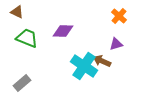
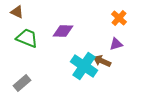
orange cross: moved 2 px down
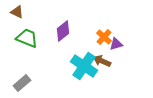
orange cross: moved 15 px left, 19 px down
purple diamond: rotated 40 degrees counterclockwise
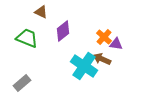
brown triangle: moved 24 px right
purple triangle: rotated 24 degrees clockwise
brown arrow: moved 2 px up
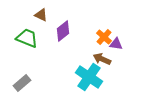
brown triangle: moved 3 px down
cyan cross: moved 5 px right, 11 px down
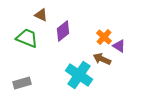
purple triangle: moved 3 px right, 2 px down; rotated 24 degrees clockwise
cyan cross: moved 10 px left, 2 px up
gray rectangle: rotated 24 degrees clockwise
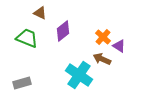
brown triangle: moved 1 px left, 2 px up
orange cross: moved 1 px left
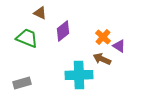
cyan cross: rotated 36 degrees counterclockwise
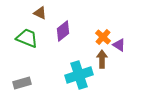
purple triangle: moved 1 px up
brown arrow: rotated 66 degrees clockwise
cyan cross: rotated 16 degrees counterclockwise
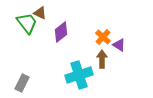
purple diamond: moved 2 px left, 1 px down
green trapezoid: moved 15 px up; rotated 30 degrees clockwise
gray rectangle: rotated 48 degrees counterclockwise
